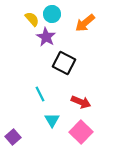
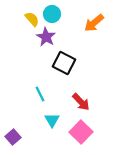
orange arrow: moved 9 px right
red arrow: rotated 24 degrees clockwise
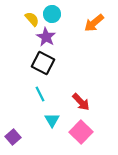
black square: moved 21 px left
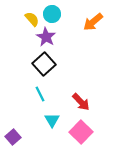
orange arrow: moved 1 px left, 1 px up
black square: moved 1 px right, 1 px down; rotated 20 degrees clockwise
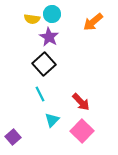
yellow semicircle: rotated 140 degrees clockwise
purple star: moved 3 px right
cyan triangle: rotated 14 degrees clockwise
pink square: moved 1 px right, 1 px up
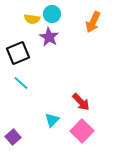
orange arrow: rotated 25 degrees counterclockwise
black square: moved 26 px left, 11 px up; rotated 20 degrees clockwise
cyan line: moved 19 px left, 11 px up; rotated 21 degrees counterclockwise
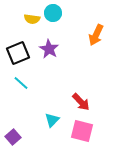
cyan circle: moved 1 px right, 1 px up
orange arrow: moved 3 px right, 13 px down
purple star: moved 12 px down
pink square: rotated 30 degrees counterclockwise
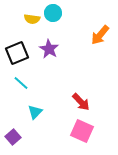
orange arrow: moved 4 px right; rotated 15 degrees clockwise
black square: moved 1 px left
cyan triangle: moved 17 px left, 8 px up
pink square: rotated 10 degrees clockwise
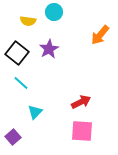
cyan circle: moved 1 px right, 1 px up
yellow semicircle: moved 4 px left, 2 px down
purple star: rotated 12 degrees clockwise
black square: rotated 30 degrees counterclockwise
red arrow: rotated 72 degrees counterclockwise
pink square: rotated 20 degrees counterclockwise
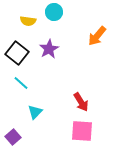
orange arrow: moved 3 px left, 1 px down
red arrow: rotated 84 degrees clockwise
